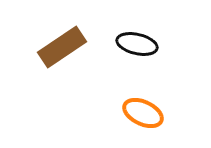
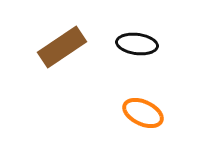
black ellipse: rotated 6 degrees counterclockwise
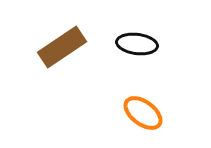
orange ellipse: rotated 12 degrees clockwise
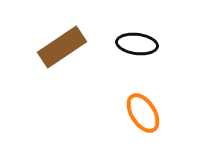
orange ellipse: rotated 21 degrees clockwise
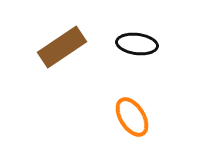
orange ellipse: moved 11 px left, 4 px down
